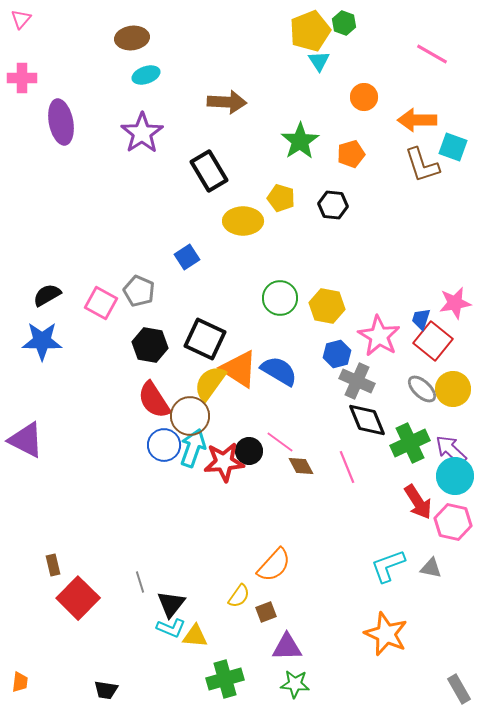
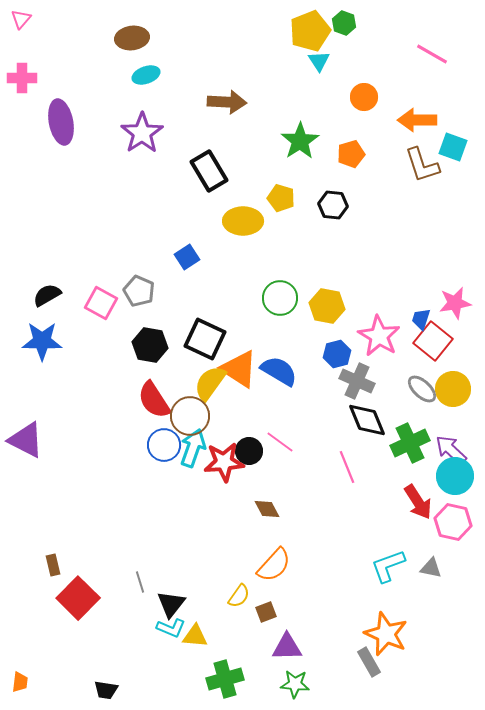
brown diamond at (301, 466): moved 34 px left, 43 px down
gray rectangle at (459, 689): moved 90 px left, 27 px up
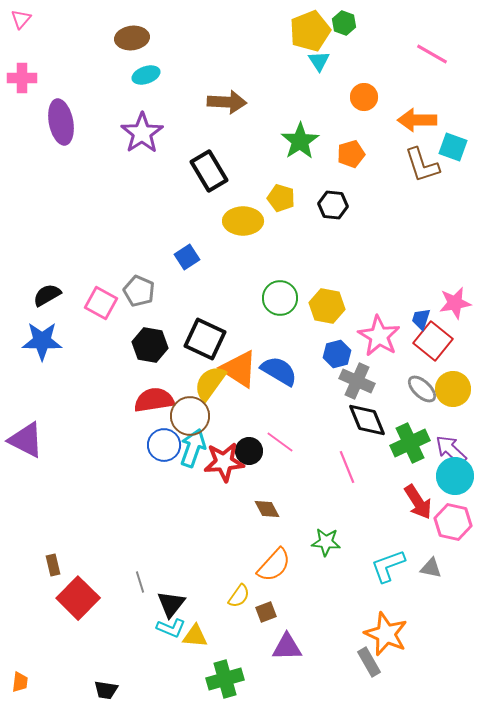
red semicircle at (154, 400): rotated 114 degrees clockwise
green star at (295, 684): moved 31 px right, 142 px up
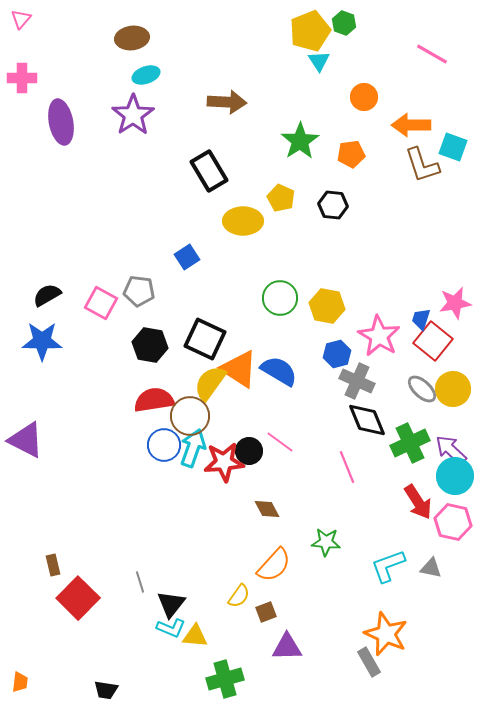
orange arrow at (417, 120): moved 6 px left, 5 px down
purple star at (142, 133): moved 9 px left, 18 px up
orange pentagon at (351, 154): rotated 8 degrees clockwise
yellow pentagon at (281, 198): rotated 8 degrees clockwise
gray pentagon at (139, 291): rotated 16 degrees counterclockwise
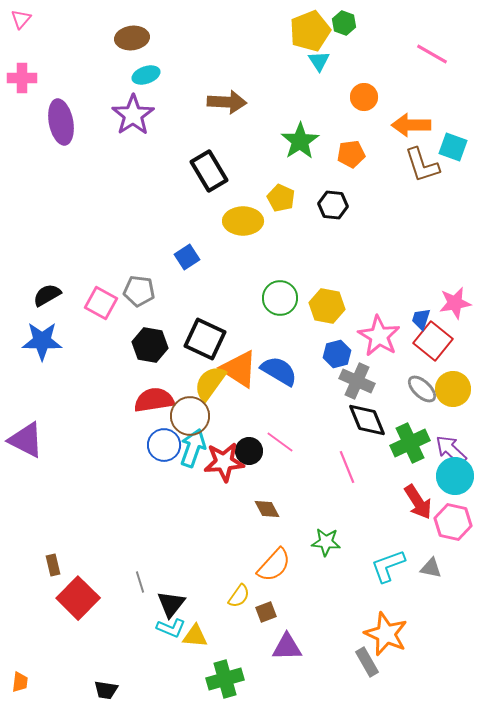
gray rectangle at (369, 662): moved 2 px left
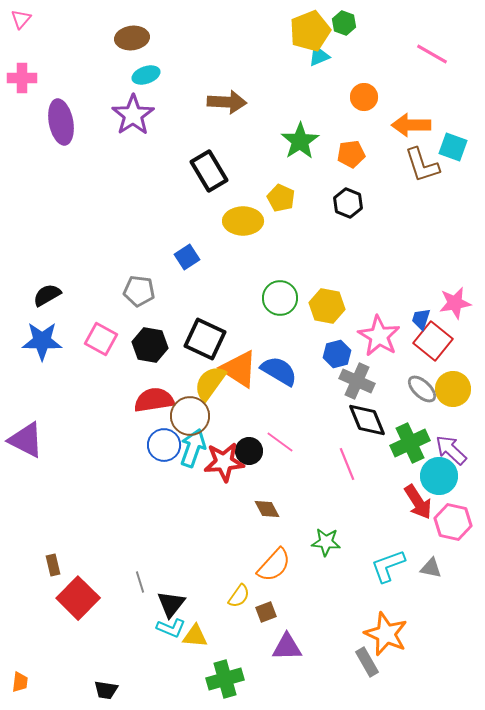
cyan triangle at (319, 61): moved 5 px up; rotated 40 degrees clockwise
black hexagon at (333, 205): moved 15 px right, 2 px up; rotated 16 degrees clockwise
pink square at (101, 303): moved 36 px down
pink line at (347, 467): moved 3 px up
cyan circle at (455, 476): moved 16 px left
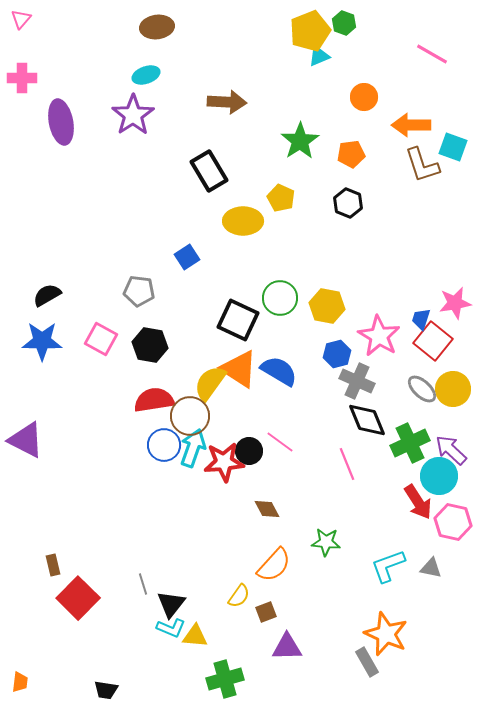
brown ellipse at (132, 38): moved 25 px right, 11 px up
black square at (205, 339): moved 33 px right, 19 px up
gray line at (140, 582): moved 3 px right, 2 px down
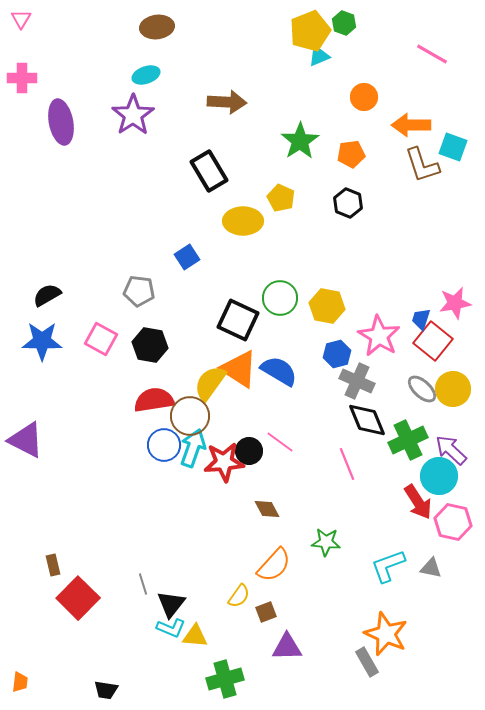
pink triangle at (21, 19): rotated 10 degrees counterclockwise
green cross at (410, 443): moved 2 px left, 3 px up
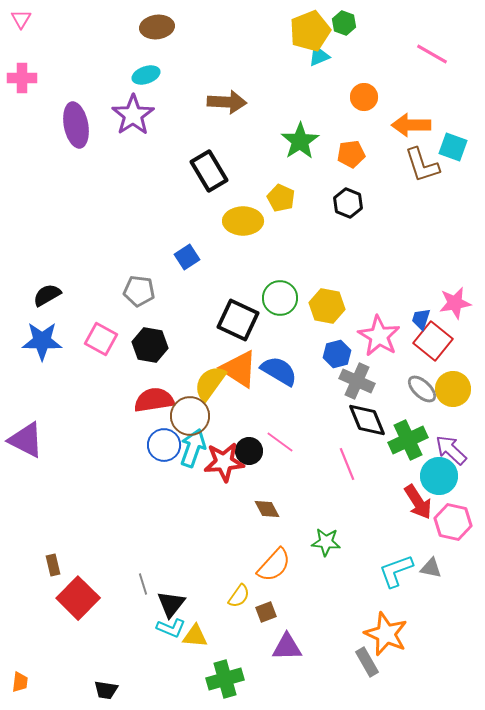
purple ellipse at (61, 122): moved 15 px right, 3 px down
cyan L-shape at (388, 566): moved 8 px right, 5 px down
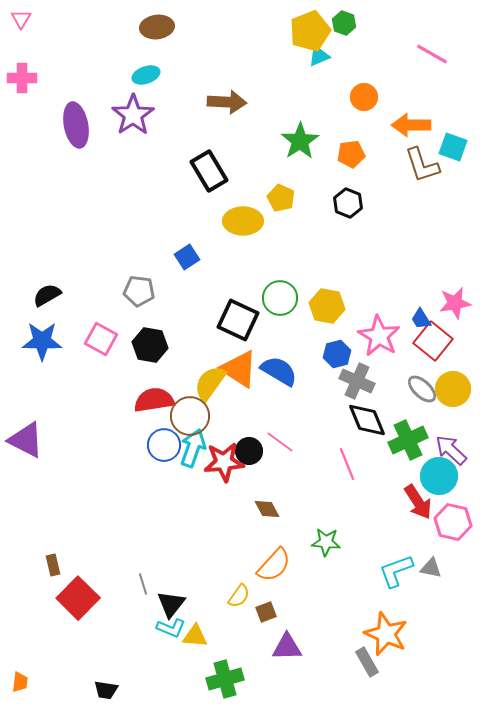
blue trapezoid at (421, 319): rotated 50 degrees counterclockwise
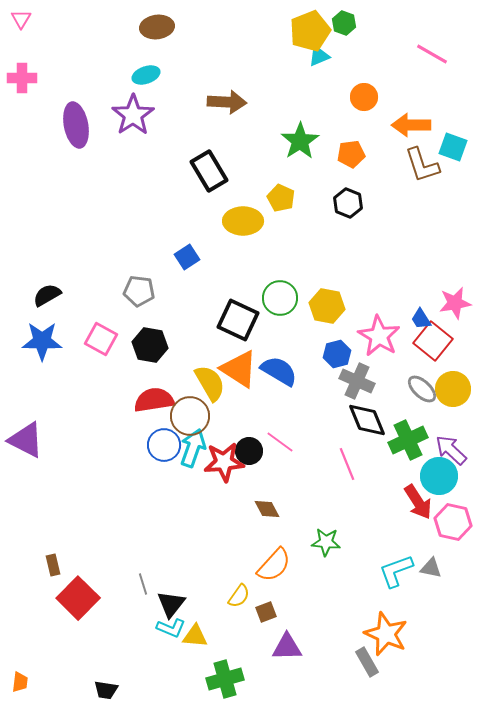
yellow semicircle at (210, 383): rotated 114 degrees clockwise
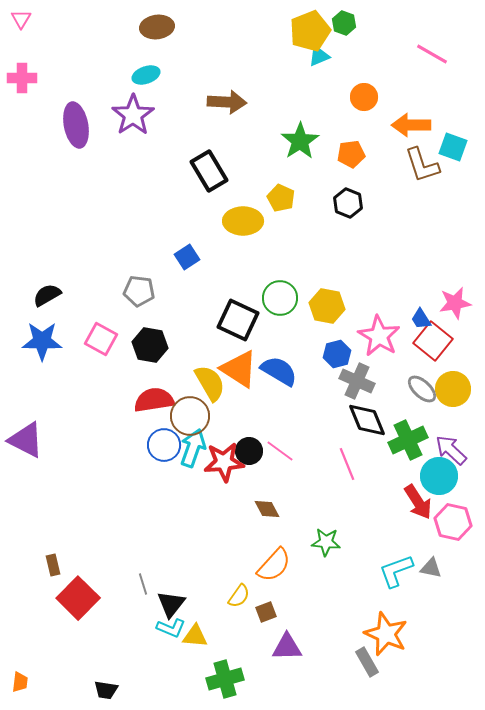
pink line at (280, 442): moved 9 px down
